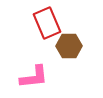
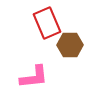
brown hexagon: moved 1 px right, 1 px up
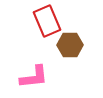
red rectangle: moved 2 px up
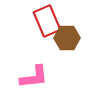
brown hexagon: moved 3 px left, 7 px up
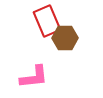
brown hexagon: moved 2 px left
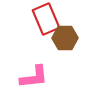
red rectangle: moved 1 px left, 2 px up
